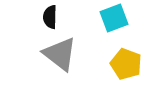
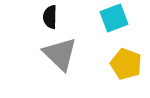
gray triangle: rotated 6 degrees clockwise
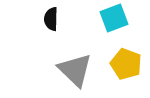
black semicircle: moved 1 px right, 2 px down
gray triangle: moved 15 px right, 16 px down
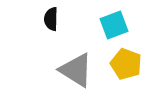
cyan square: moved 7 px down
gray triangle: moved 1 px right; rotated 12 degrees counterclockwise
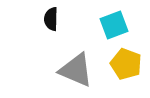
gray triangle: rotated 9 degrees counterclockwise
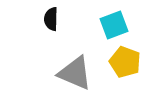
yellow pentagon: moved 1 px left, 2 px up
gray triangle: moved 1 px left, 3 px down
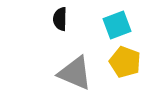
black semicircle: moved 9 px right
cyan square: moved 3 px right
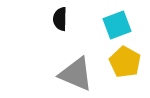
yellow pentagon: rotated 8 degrees clockwise
gray triangle: moved 1 px right, 1 px down
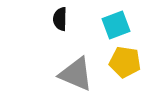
cyan square: moved 1 px left
yellow pentagon: rotated 20 degrees counterclockwise
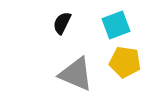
black semicircle: moved 2 px right, 4 px down; rotated 25 degrees clockwise
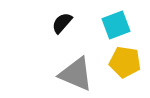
black semicircle: rotated 15 degrees clockwise
